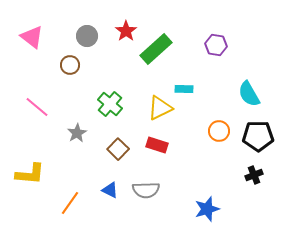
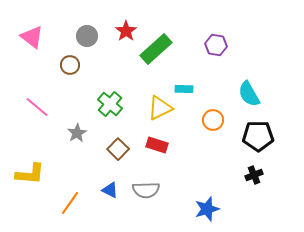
orange circle: moved 6 px left, 11 px up
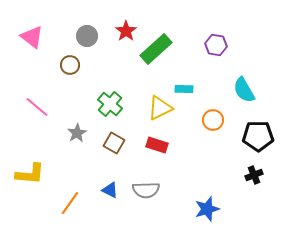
cyan semicircle: moved 5 px left, 4 px up
brown square: moved 4 px left, 6 px up; rotated 15 degrees counterclockwise
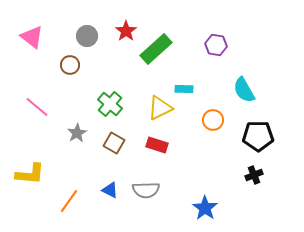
orange line: moved 1 px left, 2 px up
blue star: moved 2 px left, 1 px up; rotated 20 degrees counterclockwise
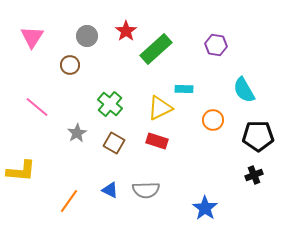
pink triangle: rotated 25 degrees clockwise
red rectangle: moved 4 px up
yellow L-shape: moved 9 px left, 3 px up
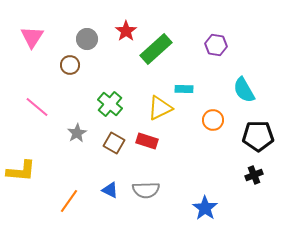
gray circle: moved 3 px down
red rectangle: moved 10 px left
